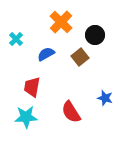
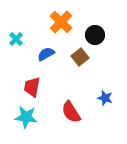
cyan star: rotated 10 degrees clockwise
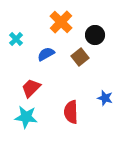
red trapezoid: moved 1 px left, 1 px down; rotated 35 degrees clockwise
red semicircle: rotated 30 degrees clockwise
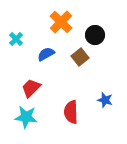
blue star: moved 2 px down
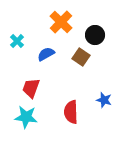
cyan cross: moved 1 px right, 2 px down
brown square: moved 1 px right; rotated 18 degrees counterclockwise
red trapezoid: rotated 25 degrees counterclockwise
blue star: moved 1 px left
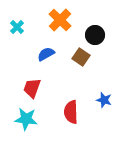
orange cross: moved 1 px left, 2 px up
cyan cross: moved 14 px up
red trapezoid: moved 1 px right
cyan star: moved 2 px down
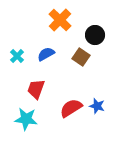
cyan cross: moved 29 px down
red trapezoid: moved 4 px right, 1 px down
blue star: moved 7 px left, 6 px down
red semicircle: moved 4 px up; rotated 60 degrees clockwise
